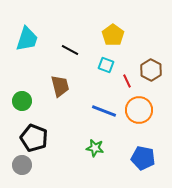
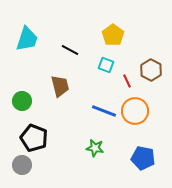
orange circle: moved 4 px left, 1 px down
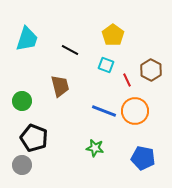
red line: moved 1 px up
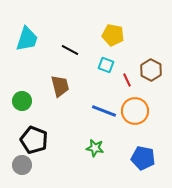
yellow pentagon: rotated 25 degrees counterclockwise
black pentagon: moved 2 px down
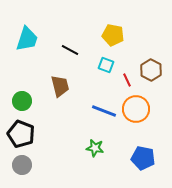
orange circle: moved 1 px right, 2 px up
black pentagon: moved 13 px left, 6 px up
